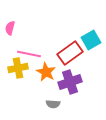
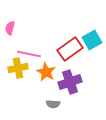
cyan square: moved 1 px right
red rectangle: moved 4 px up
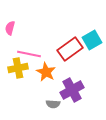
purple cross: moved 2 px right, 8 px down; rotated 10 degrees counterclockwise
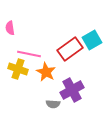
pink semicircle: rotated 24 degrees counterclockwise
yellow cross: moved 1 px down; rotated 30 degrees clockwise
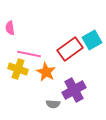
purple cross: moved 2 px right
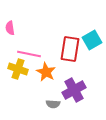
red rectangle: rotated 45 degrees counterclockwise
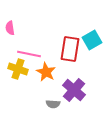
purple cross: rotated 20 degrees counterclockwise
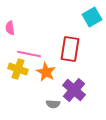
cyan square: moved 23 px up
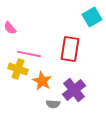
pink semicircle: rotated 32 degrees counterclockwise
orange star: moved 4 px left, 9 px down
purple cross: rotated 10 degrees clockwise
